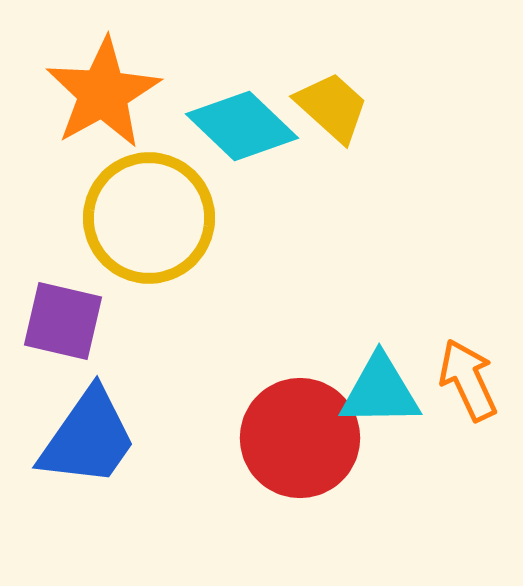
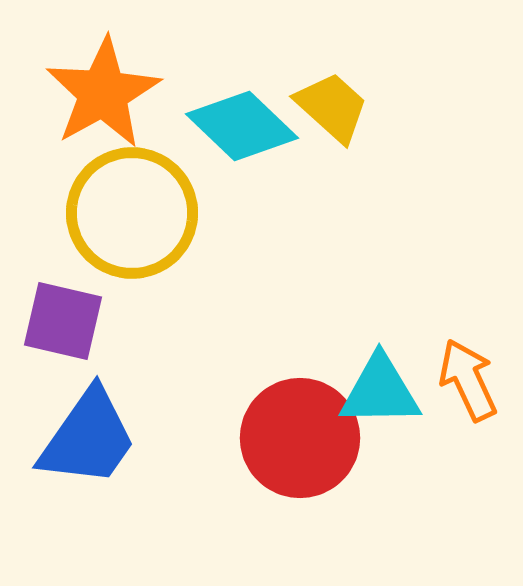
yellow circle: moved 17 px left, 5 px up
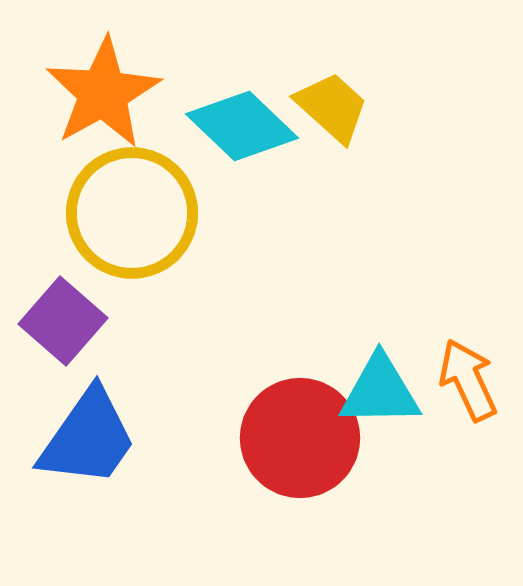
purple square: rotated 28 degrees clockwise
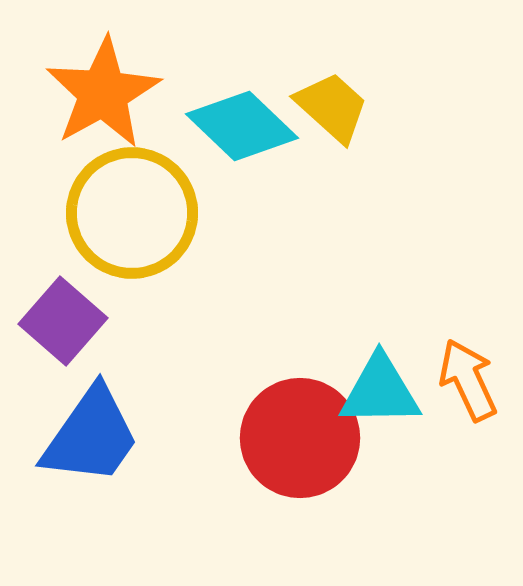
blue trapezoid: moved 3 px right, 2 px up
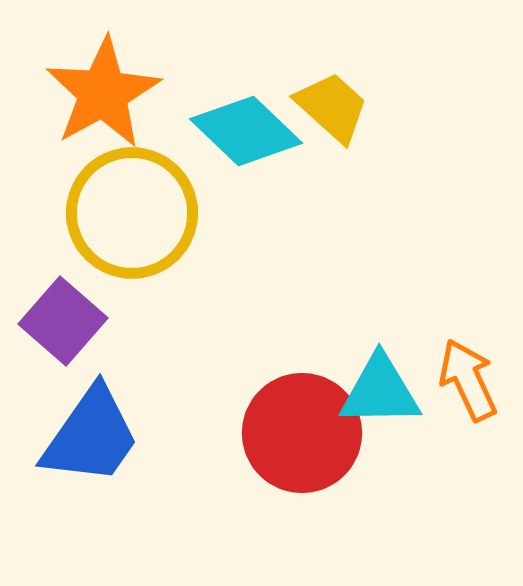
cyan diamond: moved 4 px right, 5 px down
red circle: moved 2 px right, 5 px up
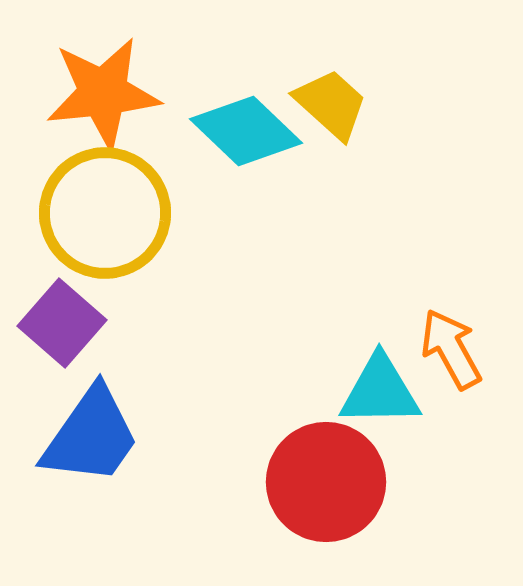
orange star: rotated 23 degrees clockwise
yellow trapezoid: moved 1 px left, 3 px up
yellow circle: moved 27 px left
purple square: moved 1 px left, 2 px down
orange arrow: moved 17 px left, 31 px up; rotated 4 degrees counterclockwise
red circle: moved 24 px right, 49 px down
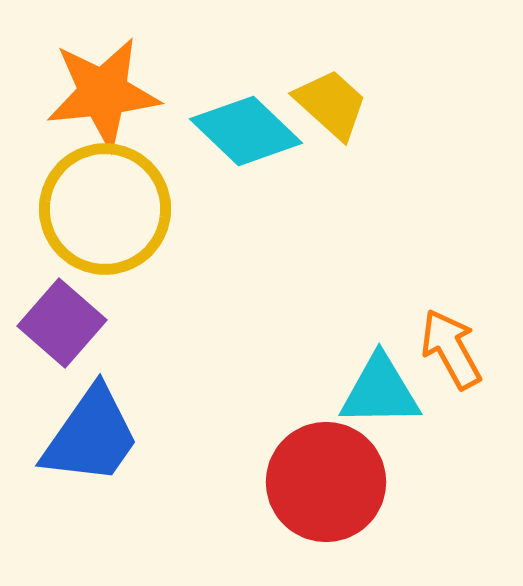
yellow circle: moved 4 px up
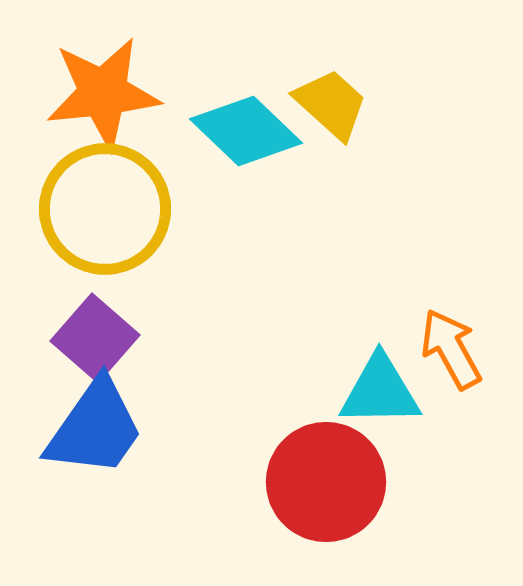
purple square: moved 33 px right, 15 px down
blue trapezoid: moved 4 px right, 8 px up
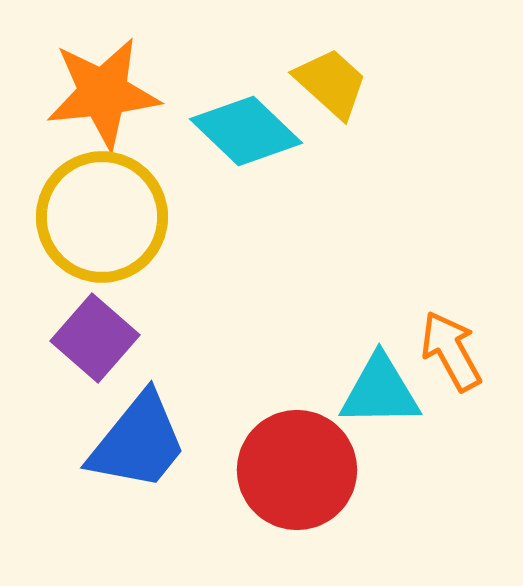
yellow trapezoid: moved 21 px up
yellow circle: moved 3 px left, 8 px down
orange arrow: moved 2 px down
blue trapezoid: moved 43 px right, 14 px down; rotated 4 degrees clockwise
red circle: moved 29 px left, 12 px up
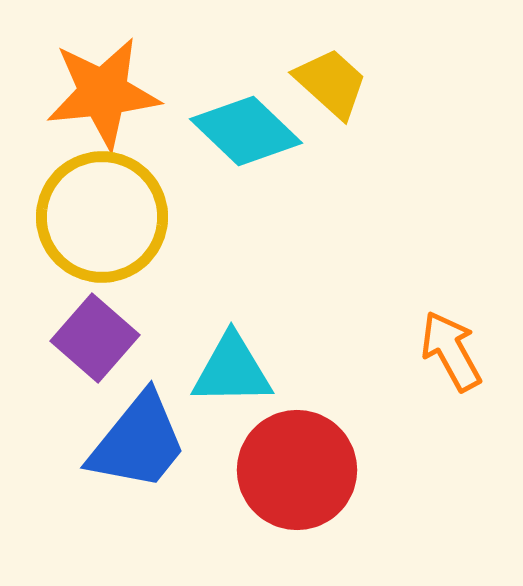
cyan triangle: moved 148 px left, 21 px up
